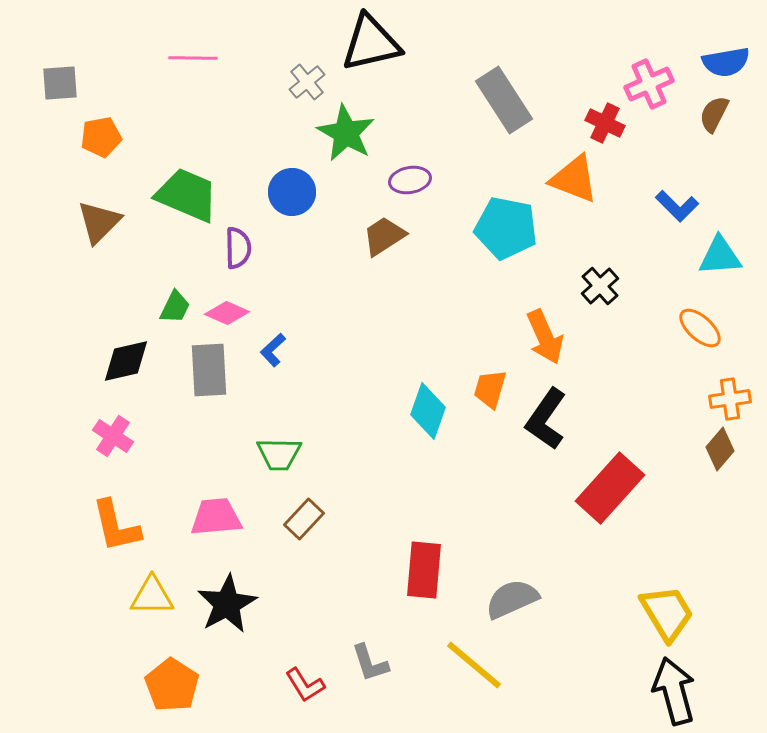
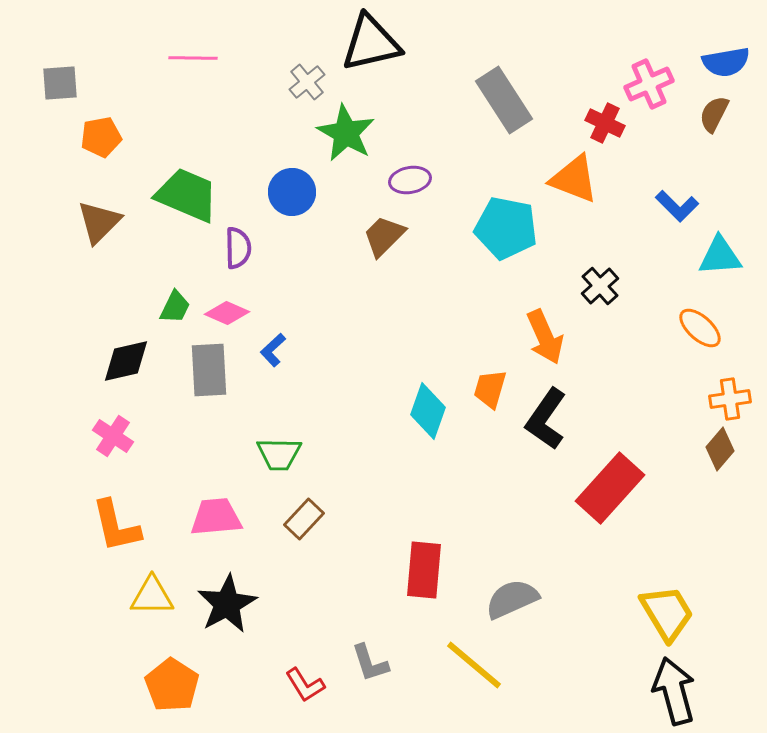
brown trapezoid at (384, 236): rotated 12 degrees counterclockwise
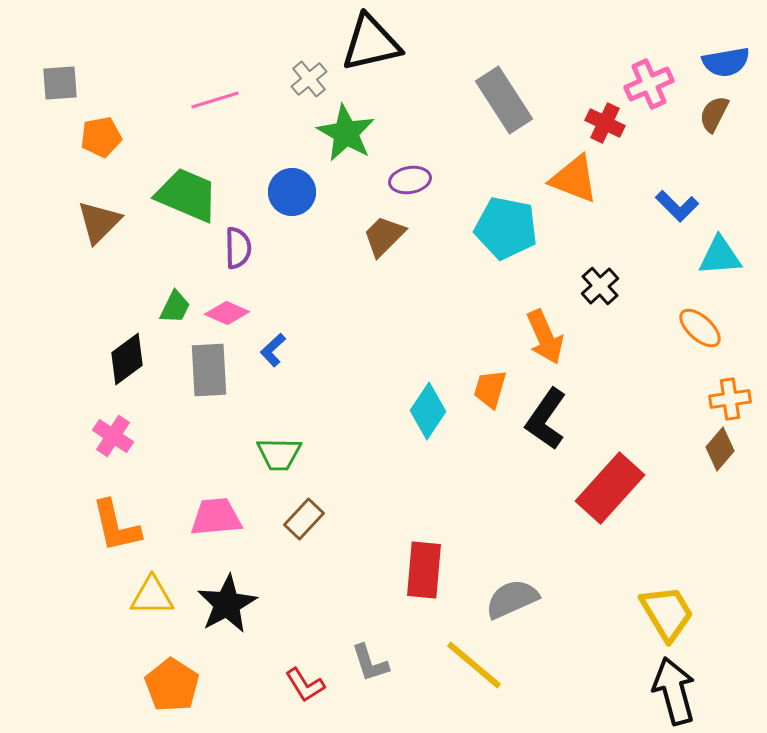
pink line at (193, 58): moved 22 px right, 42 px down; rotated 18 degrees counterclockwise
gray cross at (307, 82): moved 2 px right, 3 px up
black diamond at (126, 361): moved 1 px right, 2 px up; rotated 24 degrees counterclockwise
cyan diamond at (428, 411): rotated 14 degrees clockwise
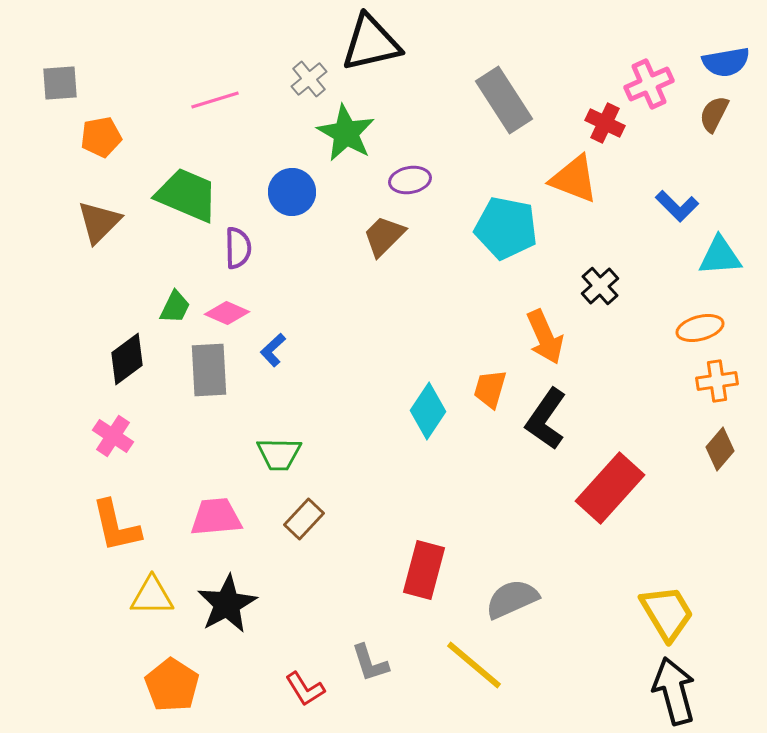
orange ellipse at (700, 328): rotated 57 degrees counterclockwise
orange cross at (730, 399): moved 13 px left, 18 px up
red rectangle at (424, 570): rotated 10 degrees clockwise
red L-shape at (305, 685): moved 4 px down
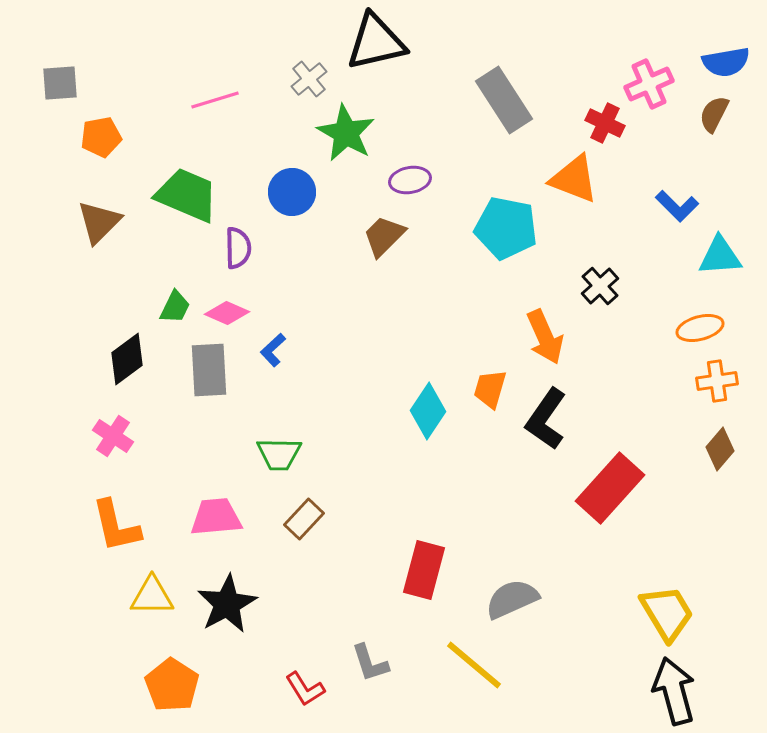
black triangle at (371, 43): moved 5 px right, 1 px up
